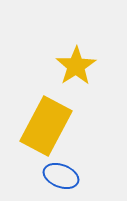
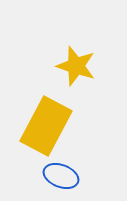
yellow star: rotated 21 degrees counterclockwise
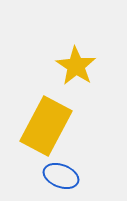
yellow star: rotated 15 degrees clockwise
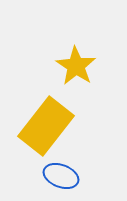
yellow rectangle: rotated 10 degrees clockwise
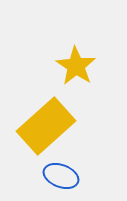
yellow rectangle: rotated 10 degrees clockwise
